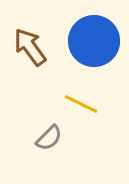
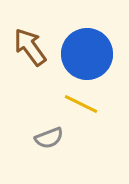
blue circle: moved 7 px left, 13 px down
gray semicircle: rotated 24 degrees clockwise
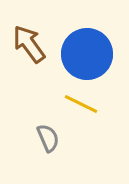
brown arrow: moved 1 px left, 3 px up
gray semicircle: moved 1 px left; rotated 92 degrees counterclockwise
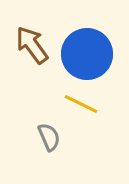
brown arrow: moved 3 px right, 1 px down
gray semicircle: moved 1 px right, 1 px up
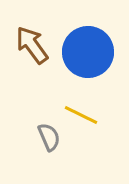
blue circle: moved 1 px right, 2 px up
yellow line: moved 11 px down
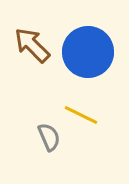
brown arrow: rotated 9 degrees counterclockwise
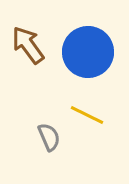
brown arrow: moved 4 px left; rotated 9 degrees clockwise
yellow line: moved 6 px right
